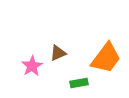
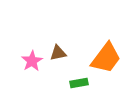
brown triangle: rotated 12 degrees clockwise
pink star: moved 5 px up
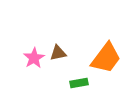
pink star: moved 2 px right, 3 px up
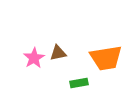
orange trapezoid: rotated 44 degrees clockwise
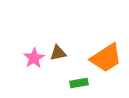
orange trapezoid: rotated 24 degrees counterclockwise
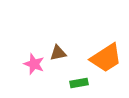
pink star: moved 6 px down; rotated 20 degrees counterclockwise
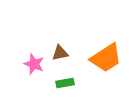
brown triangle: moved 2 px right
green rectangle: moved 14 px left
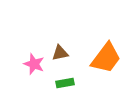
orange trapezoid: rotated 20 degrees counterclockwise
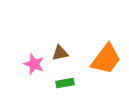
orange trapezoid: moved 1 px down
